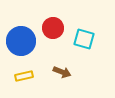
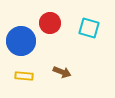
red circle: moved 3 px left, 5 px up
cyan square: moved 5 px right, 11 px up
yellow rectangle: rotated 18 degrees clockwise
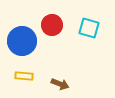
red circle: moved 2 px right, 2 px down
blue circle: moved 1 px right
brown arrow: moved 2 px left, 12 px down
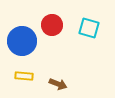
brown arrow: moved 2 px left
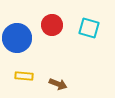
blue circle: moved 5 px left, 3 px up
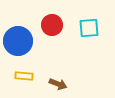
cyan square: rotated 20 degrees counterclockwise
blue circle: moved 1 px right, 3 px down
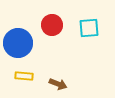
blue circle: moved 2 px down
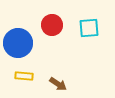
brown arrow: rotated 12 degrees clockwise
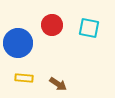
cyan square: rotated 15 degrees clockwise
yellow rectangle: moved 2 px down
